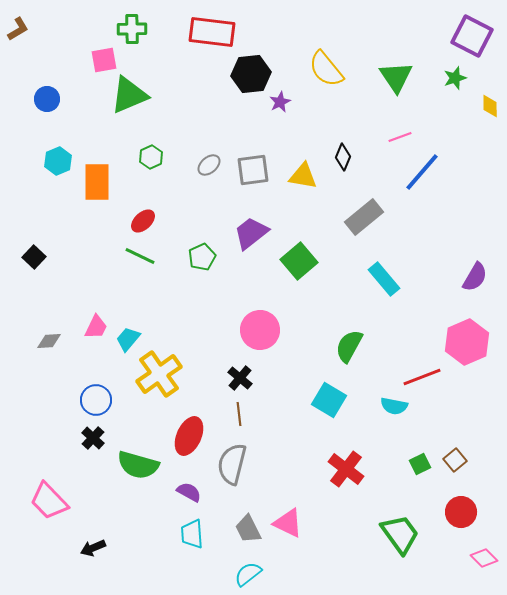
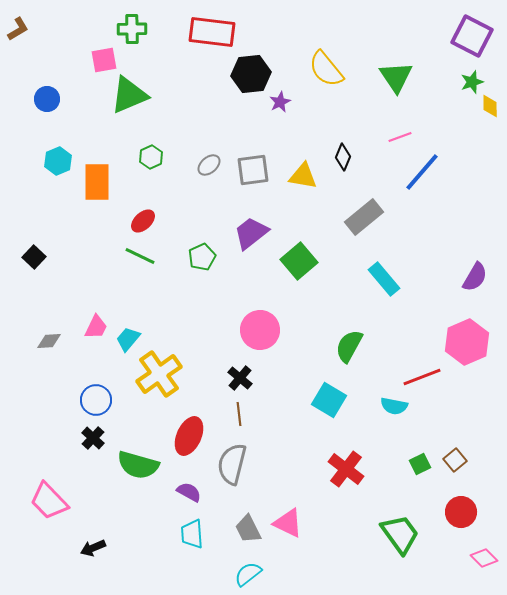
green star at (455, 78): moved 17 px right, 4 px down
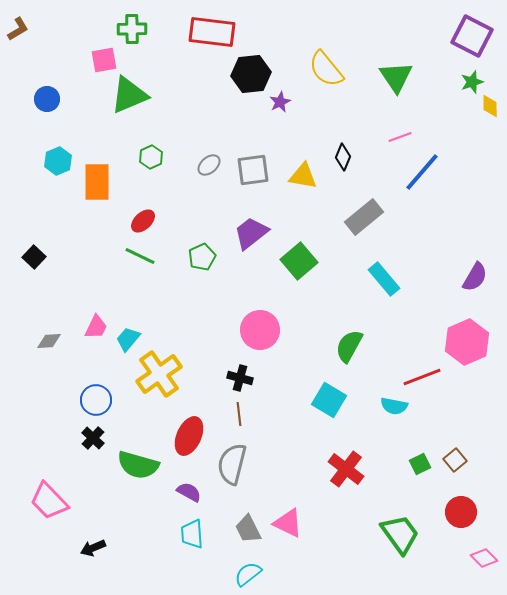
black cross at (240, 378): rotated 25 degrees counterclockwise
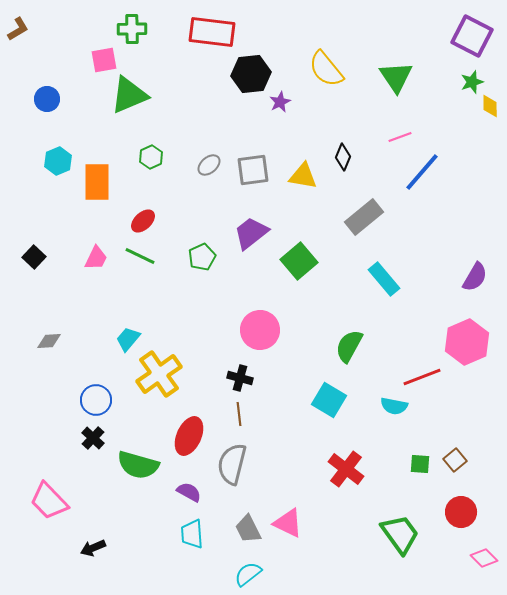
pink trapezoid at (96, 327): moved 69 px up
green square at (420, 464): rotated 30 degrees clockwise
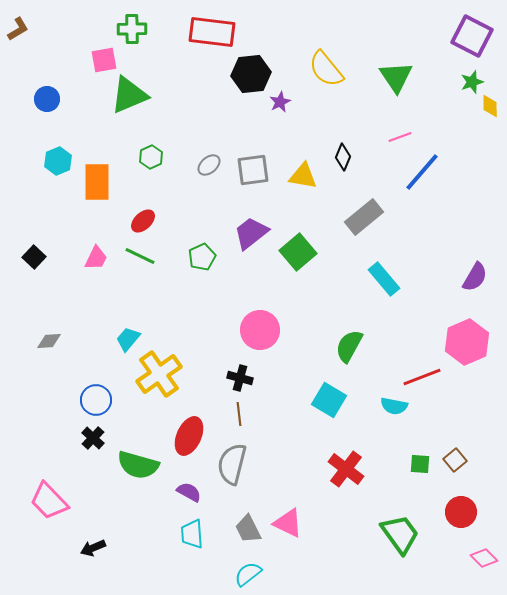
green square at (299, 261): moved 1 px left, 9 px up
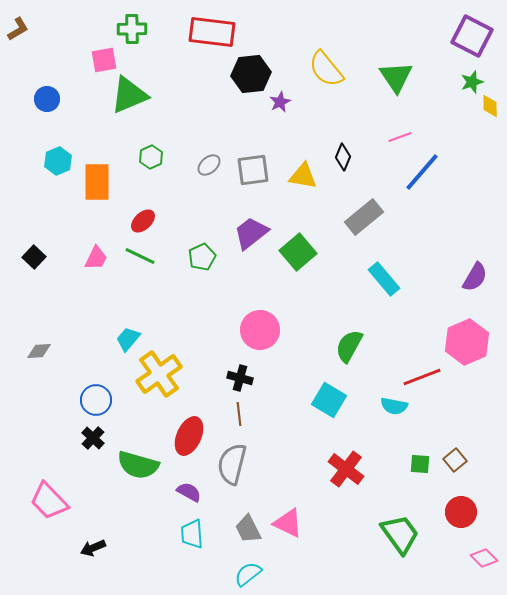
gray diamond at (49, 341): moved 10 px left, 10 px down
